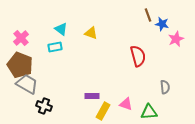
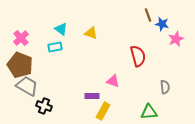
gray trapezoid: moved 2 px down
pink triangle: moved 13 px left, 23 px up
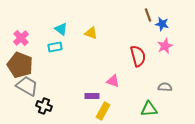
pink star: moved 11 px left, 7 px down
gray semicircle: rotated 80 degrees counterclockwise
green triangle: moved 3 px up
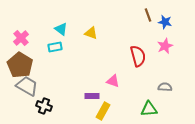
blue star: moved 3 px right, 2 px up
brown pentagon: rotated 10 degrees clockwise
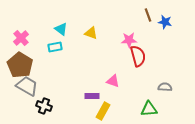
pink star: moved 36 px left, 6 px up; rotated 21 degrees clockwise
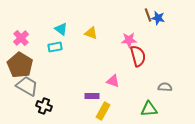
blue star: moved 7 px left, 4 px up
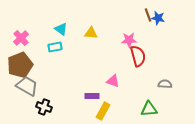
yellow triangle: rotated 16 degrees counterclockwise
brown pentagon: rotated 20 degrees clockwise
gray semicircle: moved 3 px up
black cross: moved 1 px down
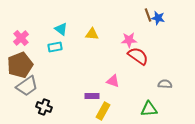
yellow triangle: moved 1 px right, 1 px down
red semicircle: rotated 40 degrees counterclockwise
gray trapezoid: rotated 115 degrees clockwise
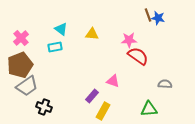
purple rectangle: rotated 48 degrees counterclockwise
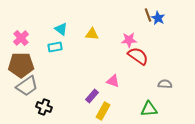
blue star: rotated 16 degrees clockwise
brown pentagon: moved 1 px right; rotated 20 degrees clockwise
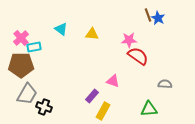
cyan rectangle: moved 21 px left
gray trapezoid: moved 8 px down; rotated 25 degrees counterclockwise
